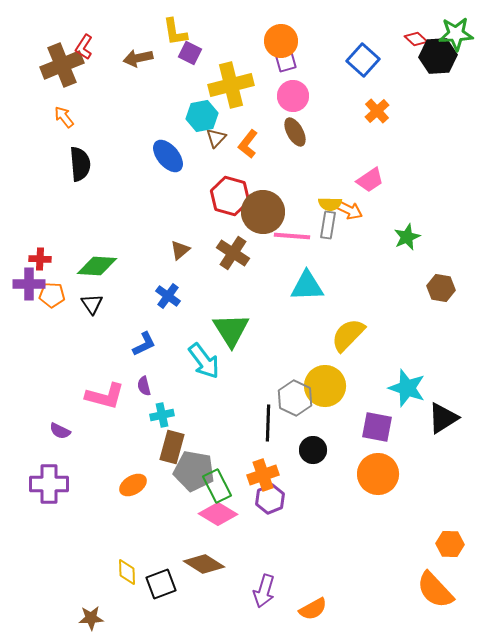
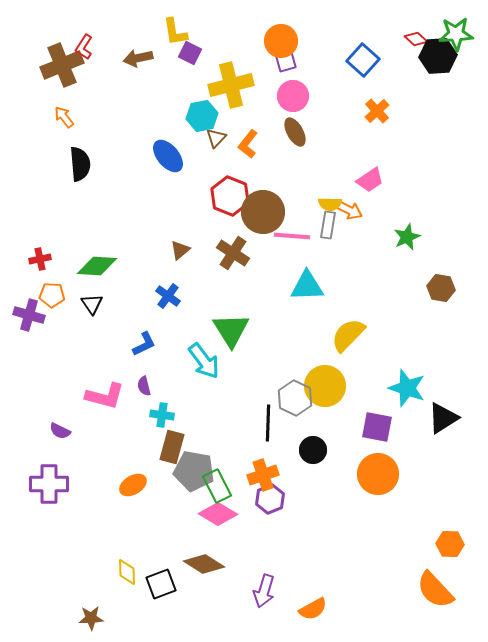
red hexagon at (230, 196): rotated 6 degrees clockwise
red cross at (40, 259): rotated 15 degrees counterclockwise
purple cross at (29, 284): moved 31 px down; rotated 16 degrees clockwise
cyan cross at (162, 415): rotated 20 degrees clockwise
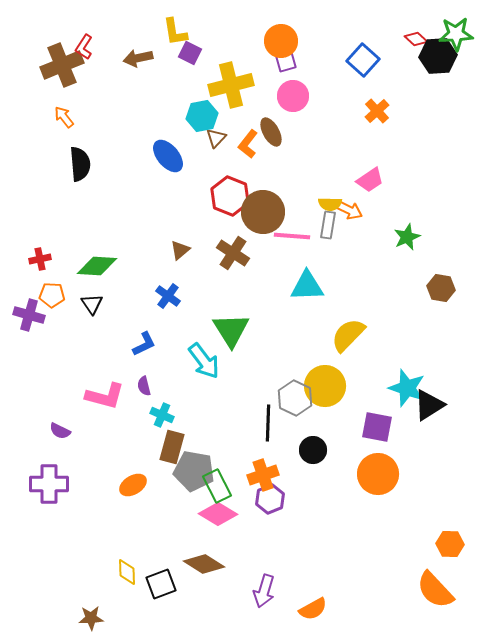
brown ellipse at (295, 132): moved 24 px left
cyan cross at (162, 415): rotated 15 degrees clockwise
black triangle at (443, 418): moved 14 px left, 13 px up
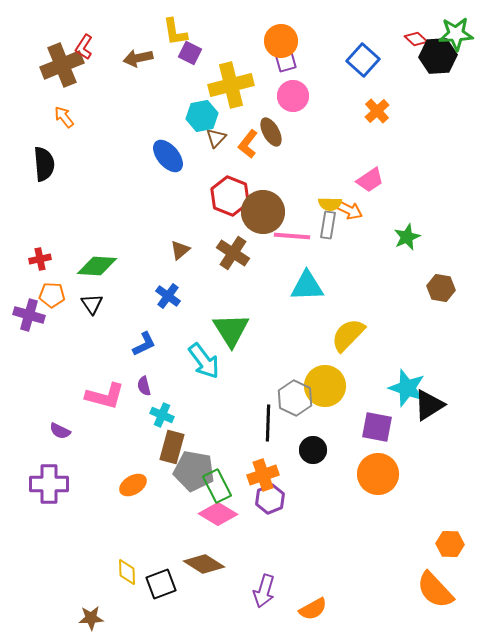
black semicircle at (80, 164): moved 36 px left
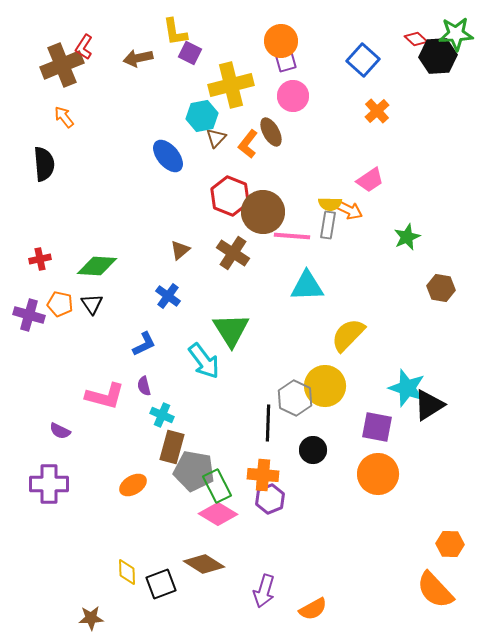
orange pentagon at (52, 295): moved 8 px right, 9 px down; rotated 10 degrees clockwise
orange cross at (263, 475): rotated 24 degrees clockwise
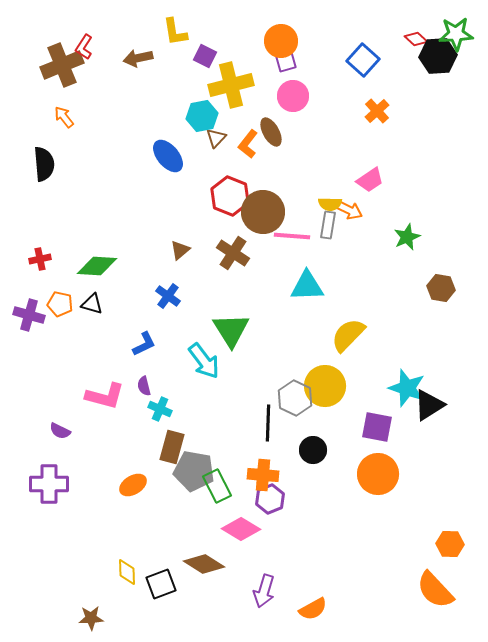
purple square at (190, 53): moved 15 px right, 3 px down
black triangle at (92, 304): rotated 40 degrees counterclockwise
cyan cross at (162, 415): moved 2 px left, 6 px up
pink diamond at (218, 514): moved 23 px right, 15 px down
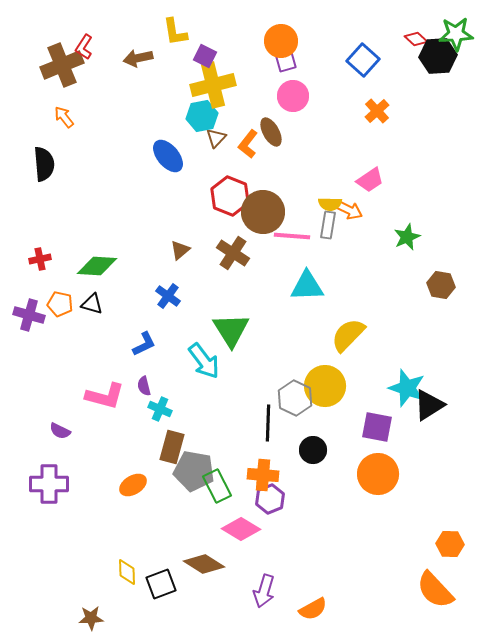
yellow cross at (231, 85): moved 18 px left
brown hexagon at (441, 288): moved 3 px up
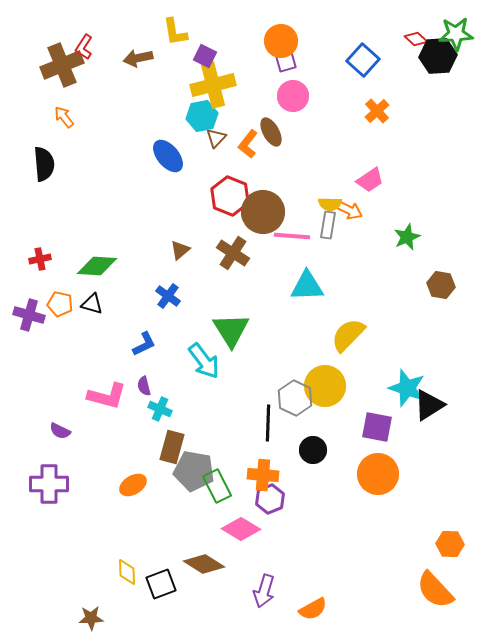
pink L-shape at (105, 396): moved 2 px right
